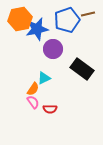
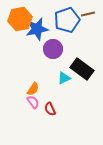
cyan triangle: moved 20 px right
red semicircle: rotated 64 degrees clockwise
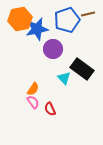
cyan triangle: rotated 48 degrees counterclockwise
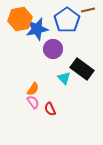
brown line: moved 4 px up
blue pentagon: rotated 15 degrees counterclockwise
